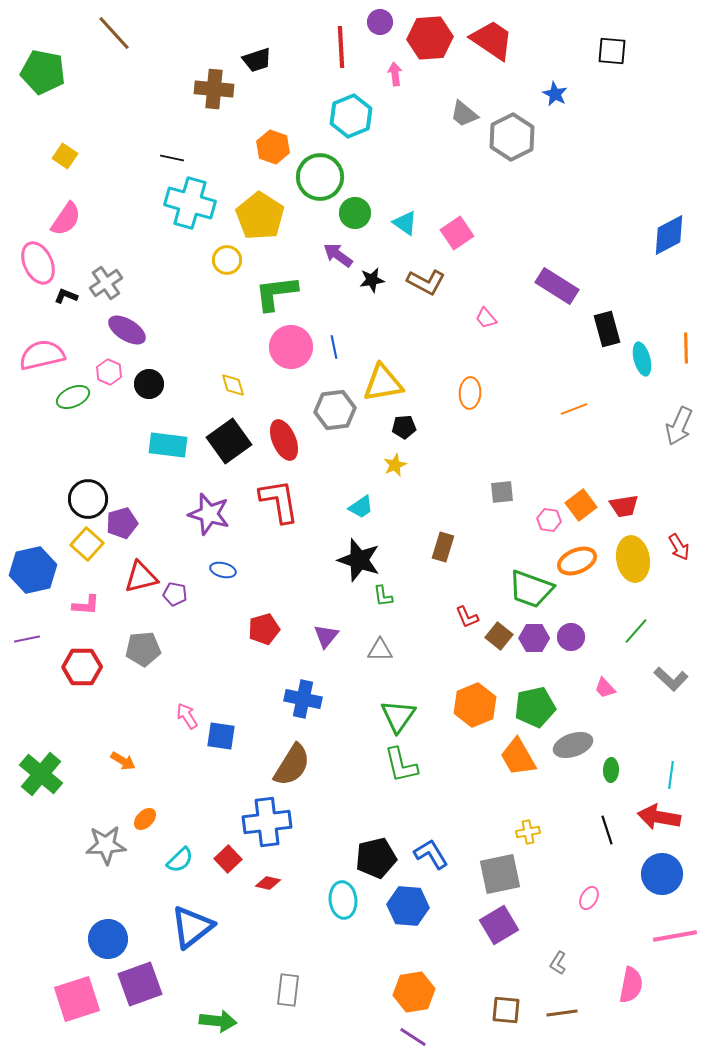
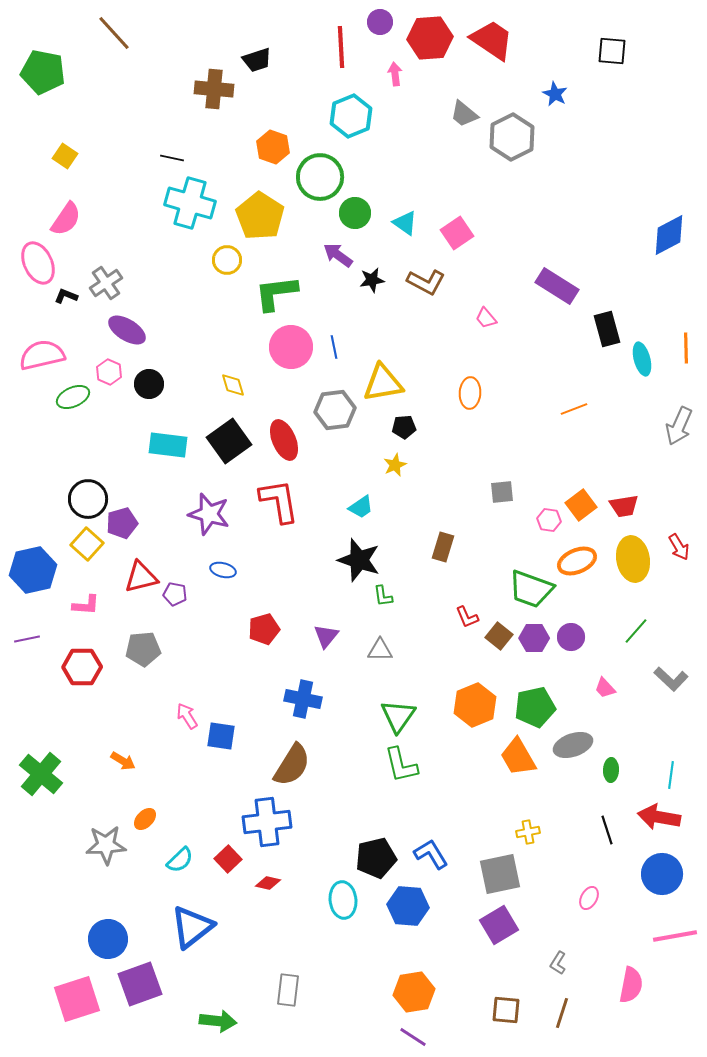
brown line at (562, 1013): rotated 64 degrees counterclockwise
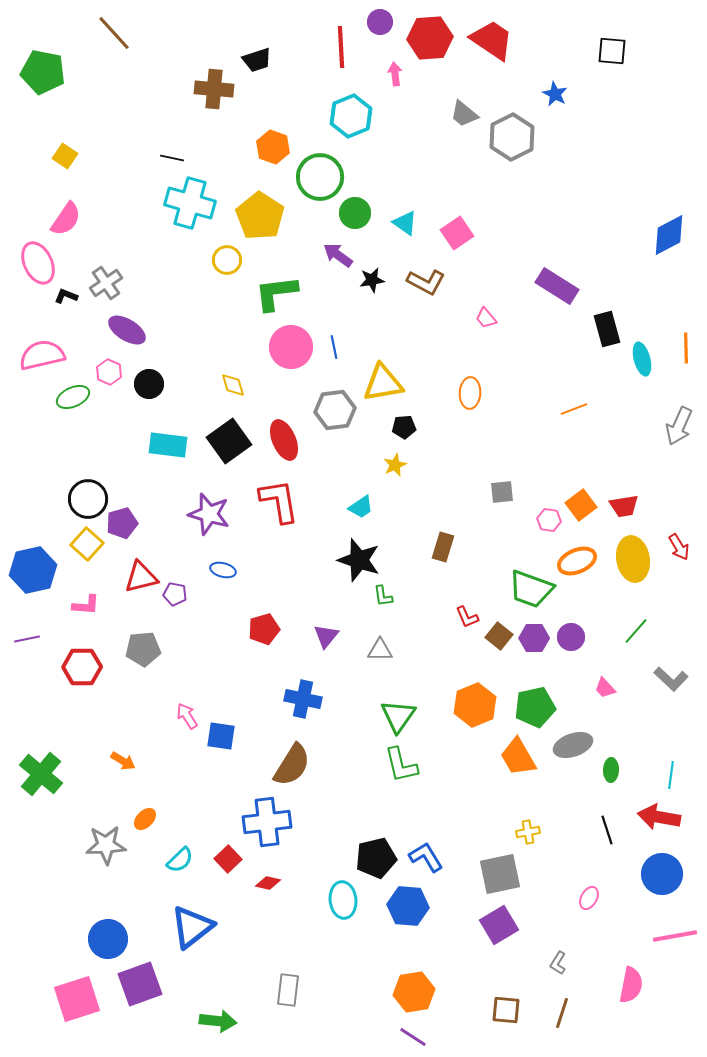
blue L-shape at (431, 854): moved 5 px left, 3 px down
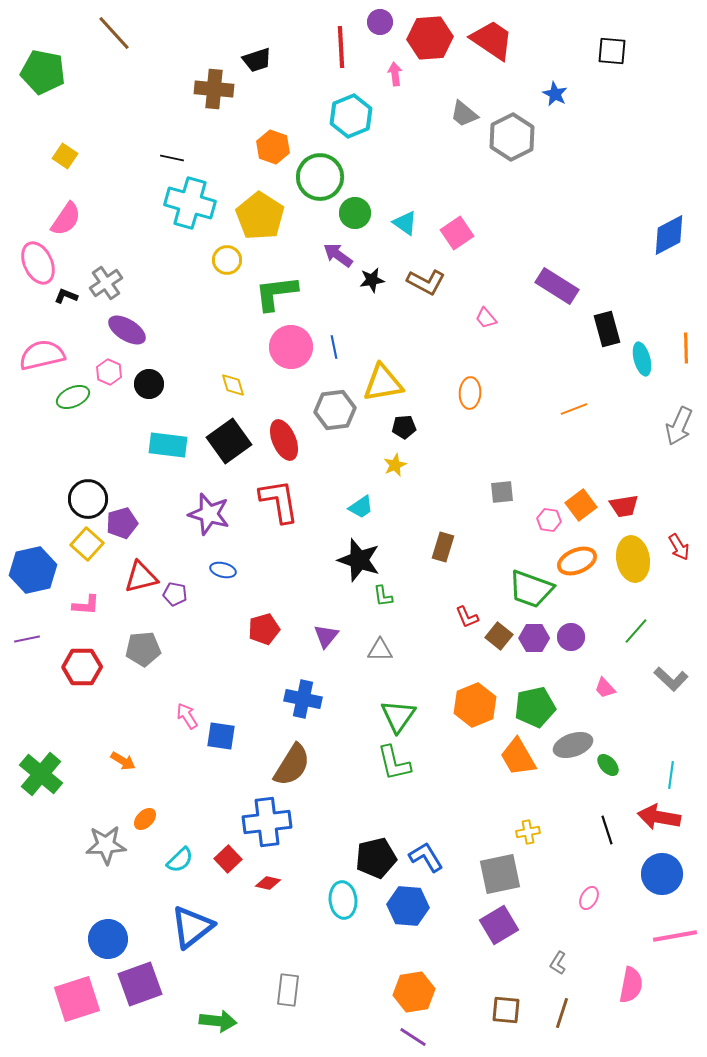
green L-shape at (401, 765): moved 7 px left, 2 px up
green ellipse at (611, 770): moved 3 px left, 5 px up; rotated 45 degrees counterclockwise
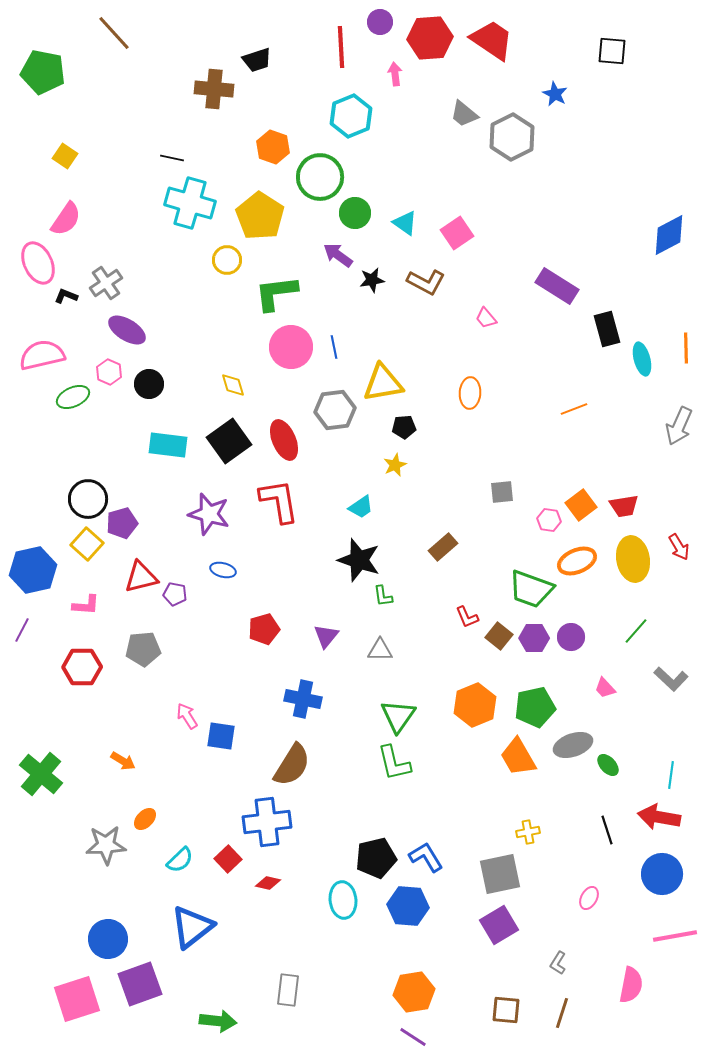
brown rectangle at (443, 547): rotated 32 degrees clockwise
purple line at (27, 639): moved 5 px left, 9 px up; rotated 50 degrees counterclockwise
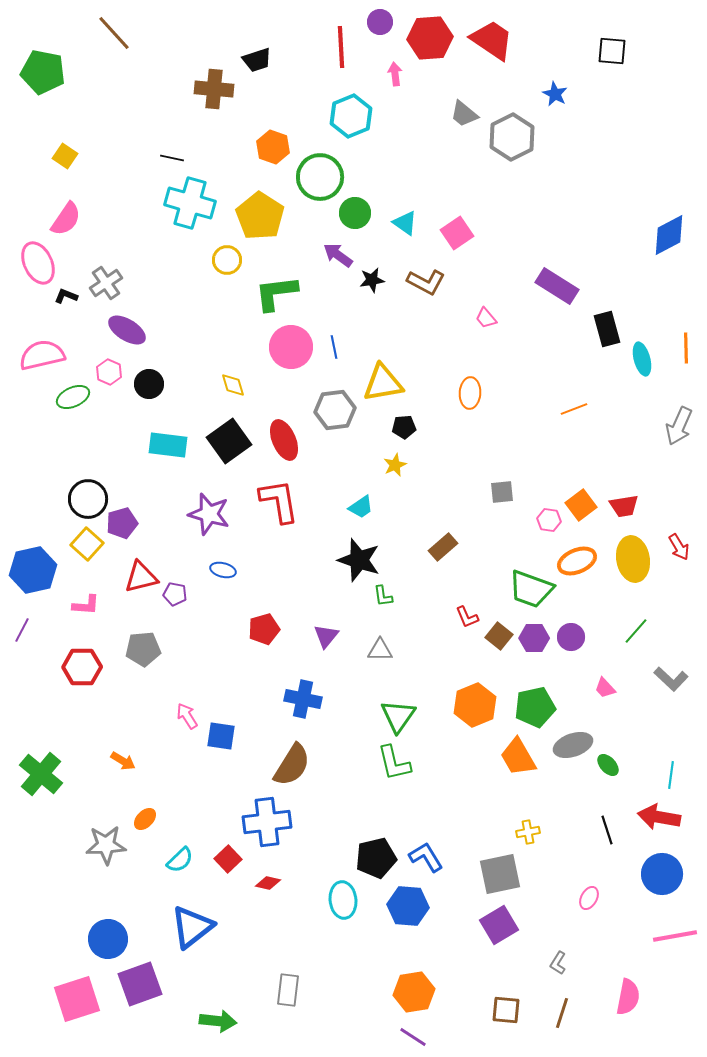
pink semicircle at (631, 985): moved 3 px left, 12 px down
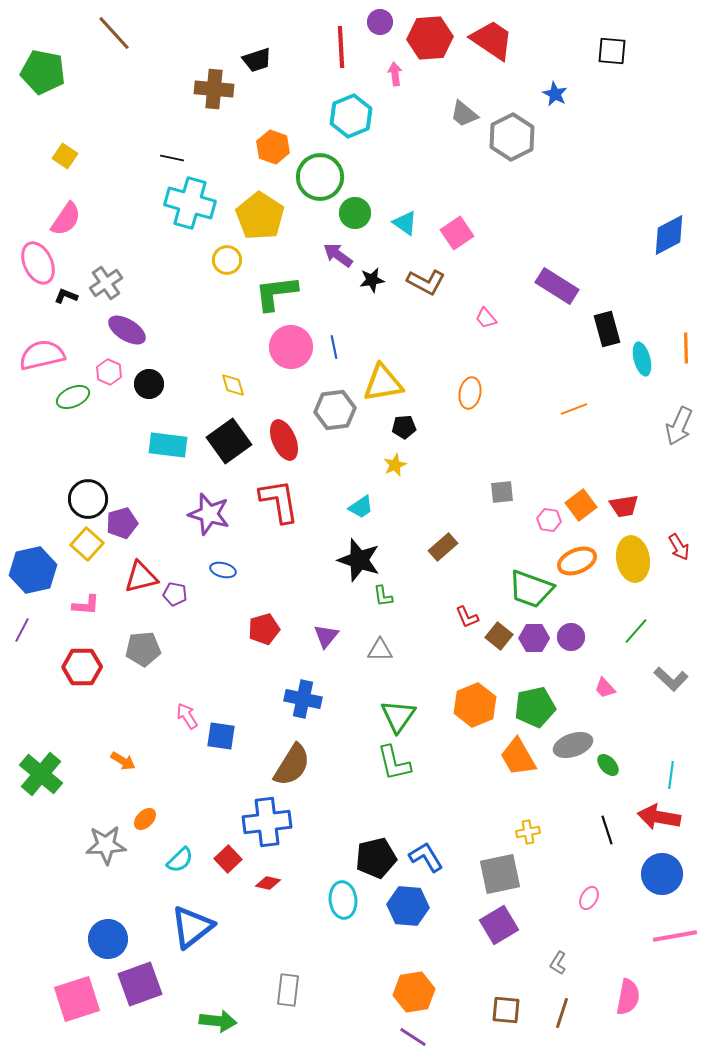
orange ellipse at (470, 393): rotated 8 degrees clockwise
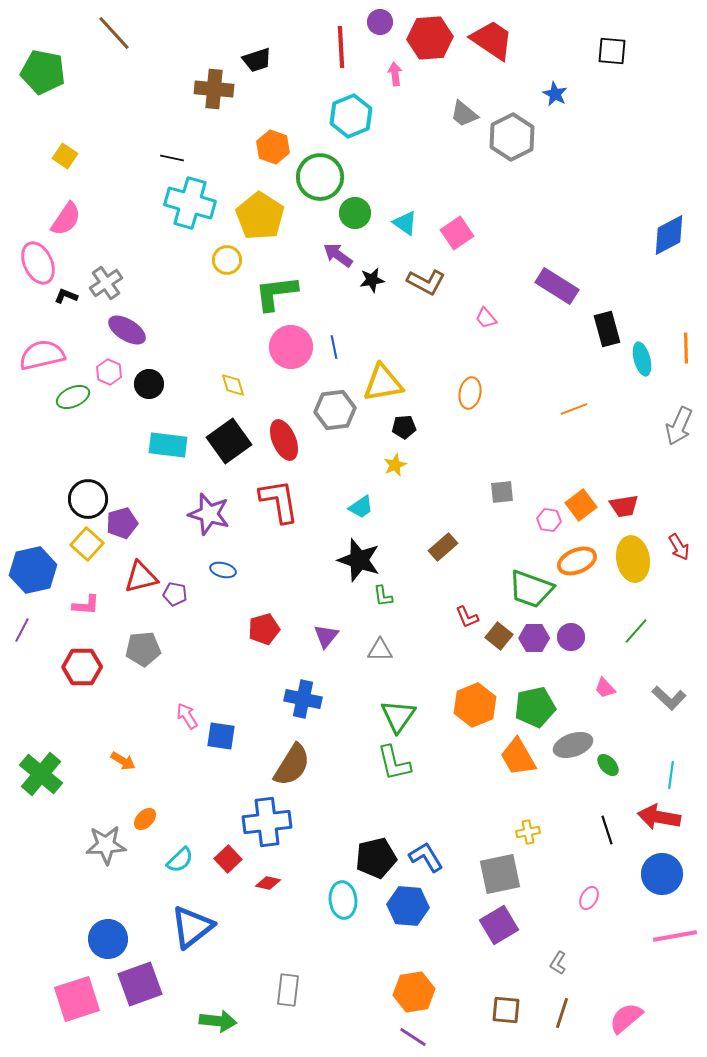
gray L-shape at (671, 679): moved 2 px left, 19 px down
pink semicircle at (628, 997): moved 2 px left, 21 px down; rotated 141 degrees counterclockwise
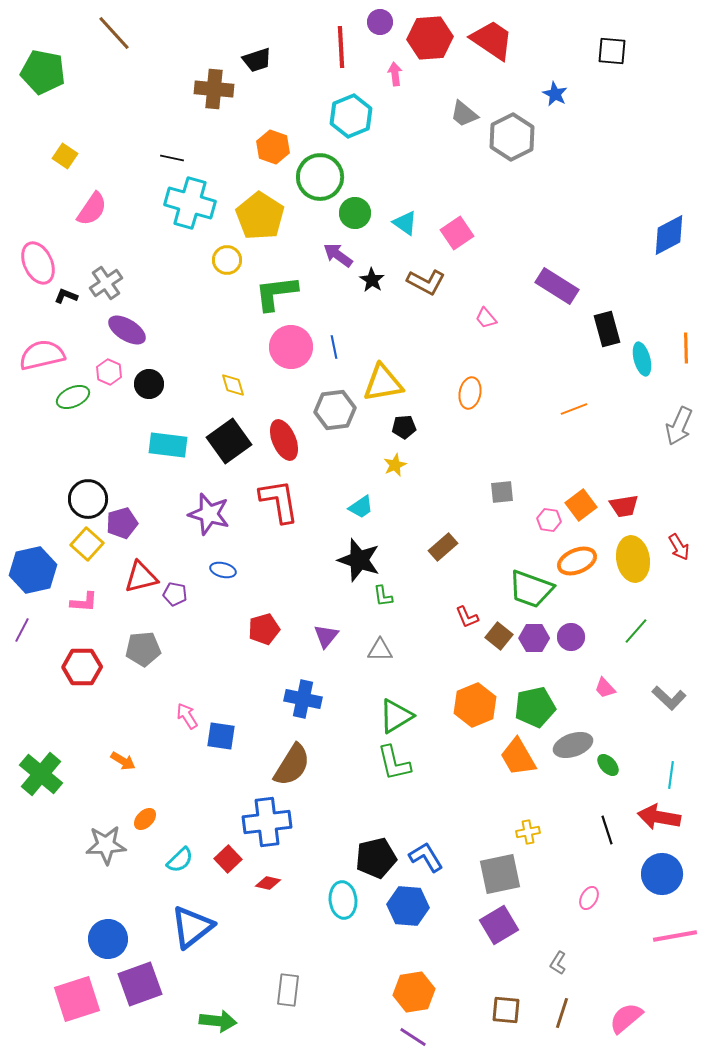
pink semicircle at (66, 219): moved 26 px right, 10 px up
black star at (372, 280): rotated 30 degrees counterclockwise
pink L-shape at (86, 605): moved 2 px left, 3 px up
green triangle at (398, 716): moved 2 px left; rotated 24 degrees clockwise
